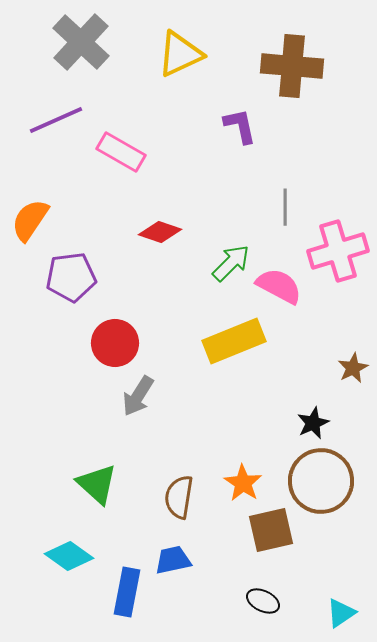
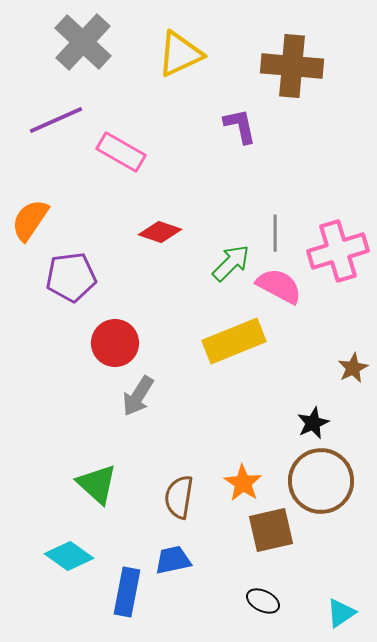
gray cross: moved 2 px right
gray line: moved 10 px left, 26 px down
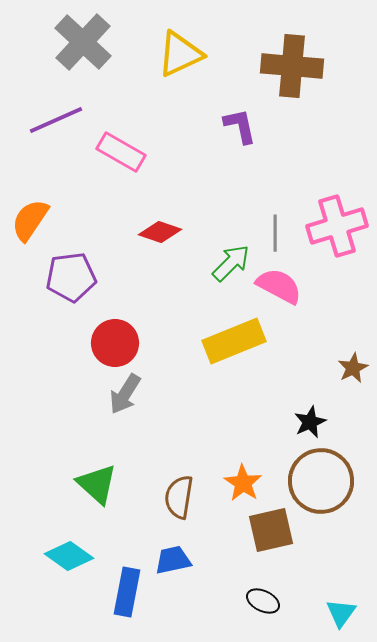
pink cross: moved 1 px left, 25 px up
gray arrow: moved 13 px left, 2 px up
black star: moved 3 px left, 1 px up
cyan triangle: rotated 20 degrees counterclockwise
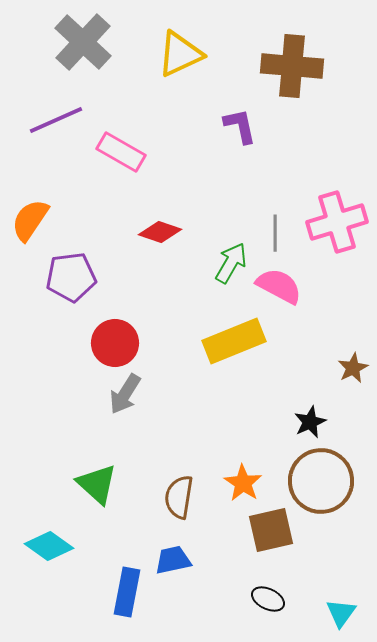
pink cross: moved 4 px up
green arrow: rotated 15 degrees counterclockwise
cyan diamond: moved 20 px left, 10 px up
black ellipse: moved 5 px right, 2 px up
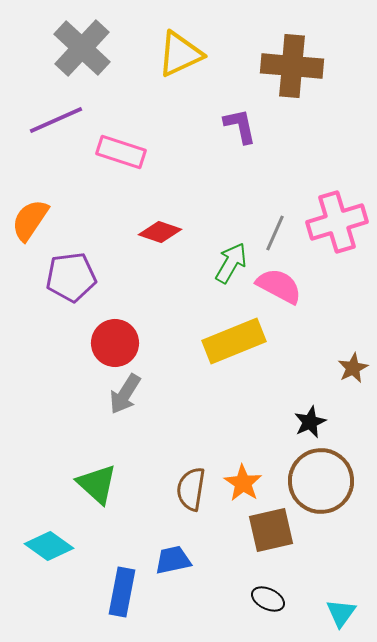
gray cross: moved 1 px left, 6 px down
pink rectangle: rotated 12 degrees counterclockwise
gray line: rotated 24 degrees clockwise
brown semicircle: moved 12 px right, 8 px up
blue rectangle: moved 5 px left
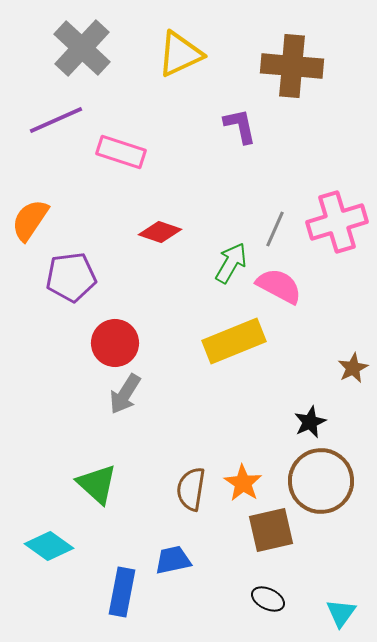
gray line: moved 4 px up
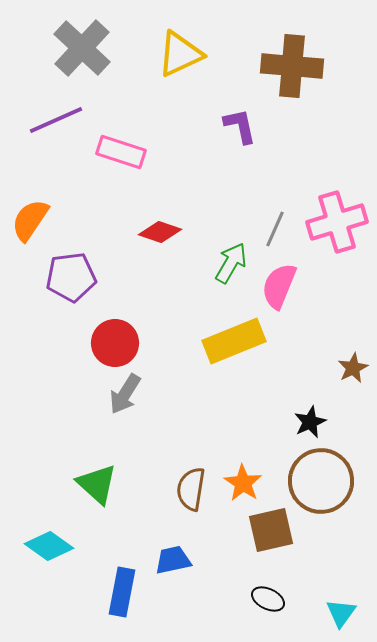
pink semicircle: rotated 96 degrees counterclockwise
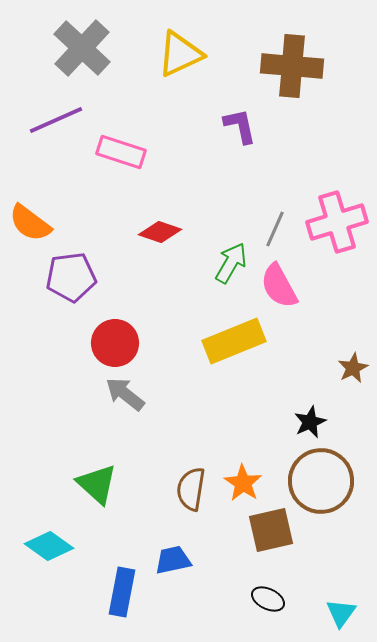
orange semicircle: moved 3 px down; rotated 87 degrees counterclockwise
pink semicircle: rotated 51 degrees counterclockwise
gray arrow: rotated 96 degrees clockwise
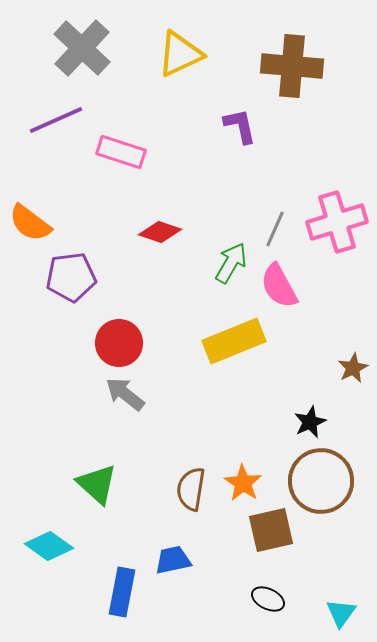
red circle: moved 4 px right
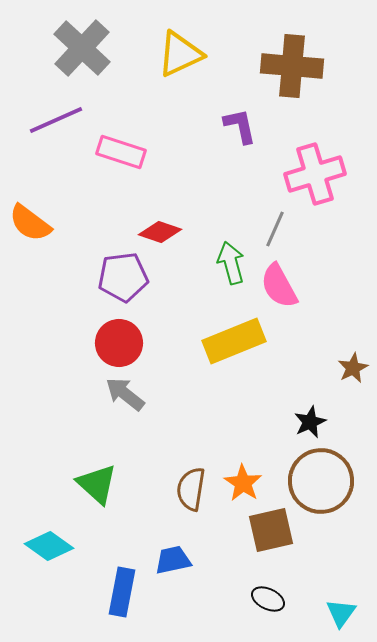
pink cross: moved 22 px left, 48 px up
green arrow: rotated 45 degrees counterclockwise
purple pentagon: moved 52 px right
